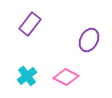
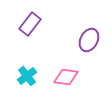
pink diamond: rotated 20 degrees counterclockwise
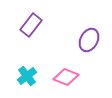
purple rectangle: moved 1 px right, 1 px down
pink diamond: rotated 15 degrees clockwise
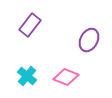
purple rectangle: moved 1 px left
cyan cross: rotated 12 degrees counterclockwise
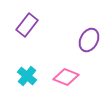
purple rectangle: moved 3 px left
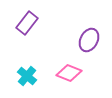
purple rectangle: moved 2 px up
pink diamond: moved 3 px right, 4 px up
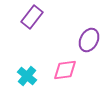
purple rectangle: moved 5 px right, 6 px up
pink diamond: moved 4 px left, 3 px up; rotated 30 degrees counterclockwise
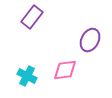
purple ellipse: moved 1 px right
cyan cross: rotated 12 degrees counterclockwise
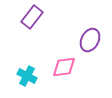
pink diamond: moved 1 px left, 3 px up
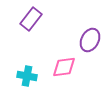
purple rectangle: moved 1 px left, 2 px down
cyan cross: rotated 18 degrees counterclockwise
